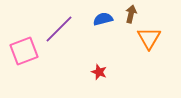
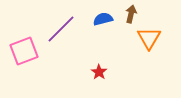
purple line: moved 2 px right
red star: rotated 14 degrees clockwise
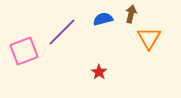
purple line: moved 1 px right, 3 px down
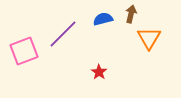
purple line: moved 1 px right, 2 px down
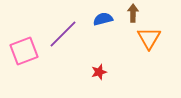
brown arrow: moved 2 px right, 1 px up; rotated 12 degrees counterclockwise
red star: rotated 21 degrees clockwise
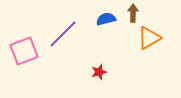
blue semicircle: moved 3 px right
orange triangle: rotated 30 degrees clockwise
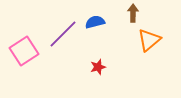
blue semicircle: moved 11 px left, 3 px down
orange triangle: moved 2 px down; rotated 10 degrees counterclockwise
pink square: rotated 12 degrees counterclockwise
red star: moved 1 px left, 5 px up
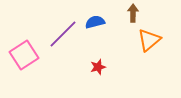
pink square: moved 4 px down
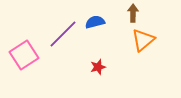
orange triangle: moved 6 px left
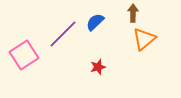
blue semicircle: rotated 30 degrees counterclockwise
orange triangle: moved 1 px right, 1 px up
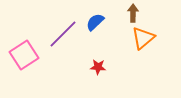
orange triangle: moved 1 px left, 1 px up
red star: rotated 21 degrees clockwise
